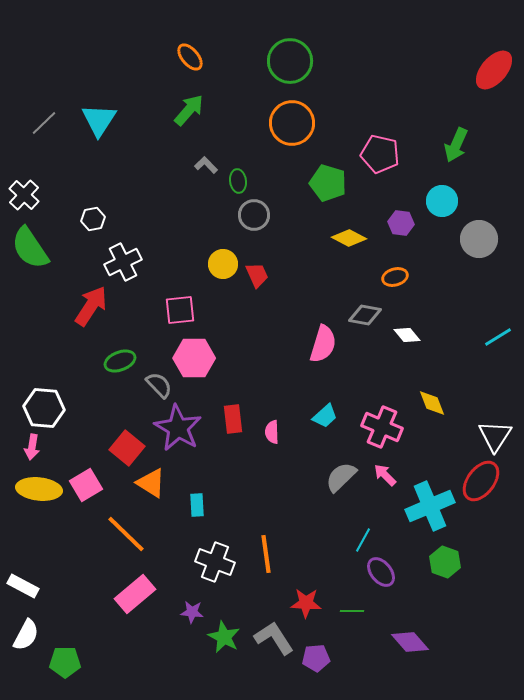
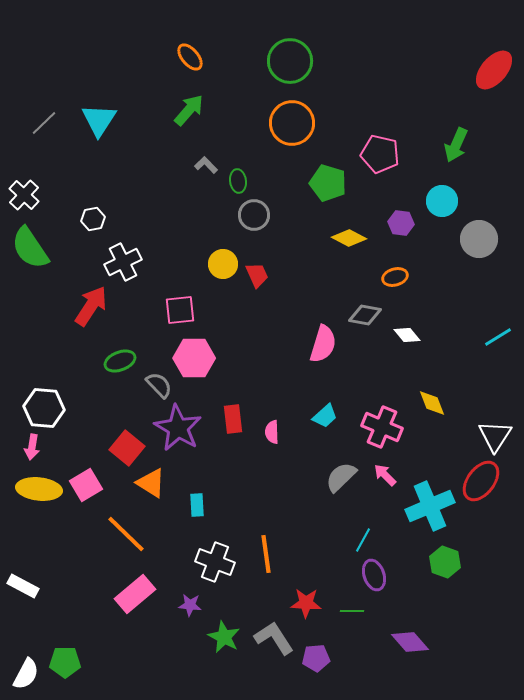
purple ellipse at (381, 572): moved 7 px left, 3 px down; rotated 20 degrees clockwise
purple star at (192, 612): moved 2 px left, 7 px up
white semicircle at (26, 635): moved 39 px down
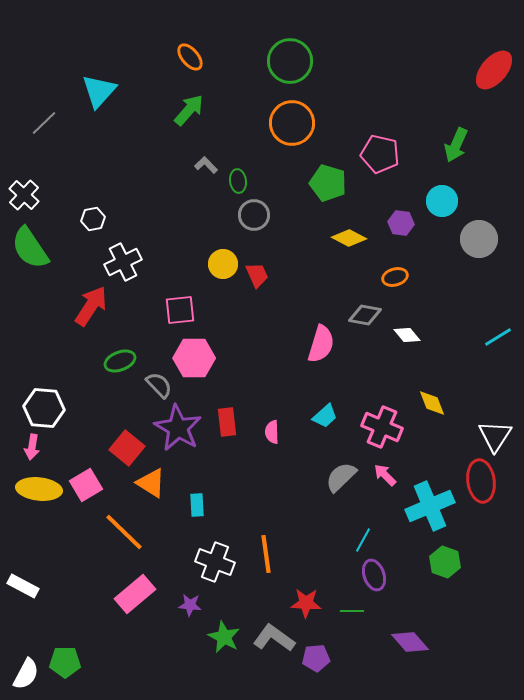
cyan triangle at (99, 120): moved 29 px up; rotated 9 degrees clockwise
pink semicircle at (323, 344): moved 2 px left
red rectangle at (233, 419): moved 6 px left, 3 px down
red ellipse at (481, 481): rotated 45 degrees counterclockwise
orange line at (126, 534): moved 2 px left, 2 px up
gray L-shape at (274, 638): rotated 21 degrees counterclockwise
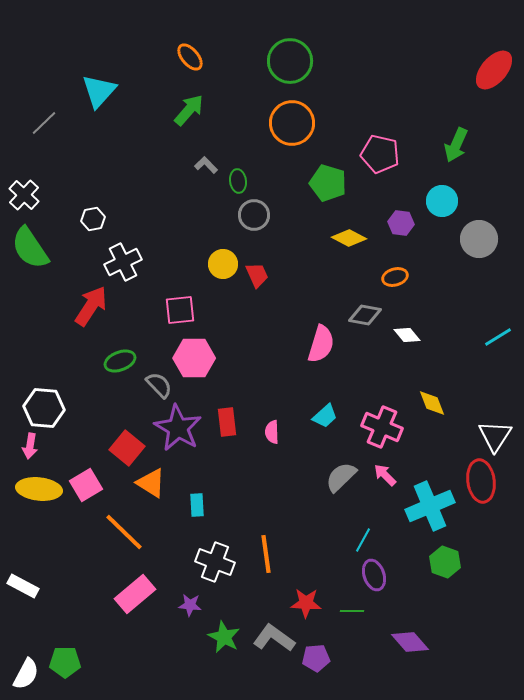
pink arrow at (32, 447): moved 2 px left, 1 px up
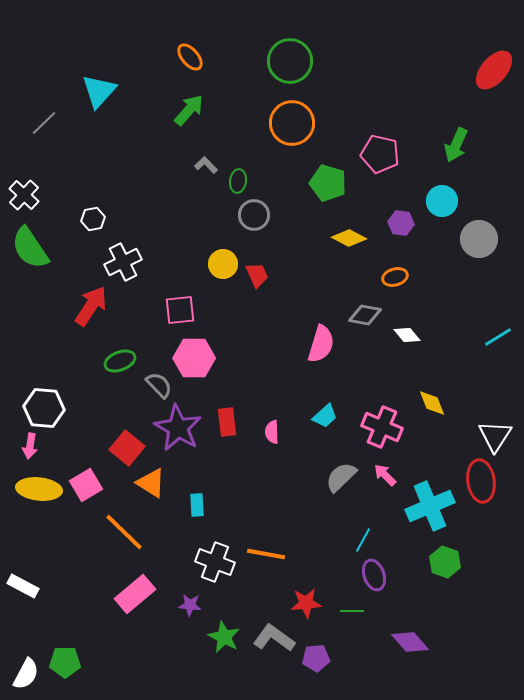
green ellipse at (238, 181): rotated 15 degrees clockwise
orange line at (266, 554): rotated 72 degrees counterclockwise
red star at (306, 603): rotated 8 degrees counterclockwise
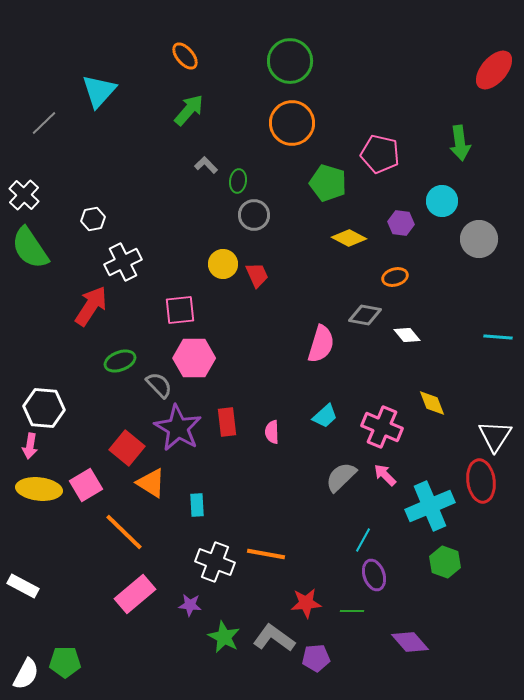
orange ellipse at (190, 57): moved 5 px left, 1 px up
green arrow at (456, 145): moved 4 px right, 2 px up; rotated 32 degrees counterclockwise
cyan line at (498, 337): rotated 36 degrees clockwise
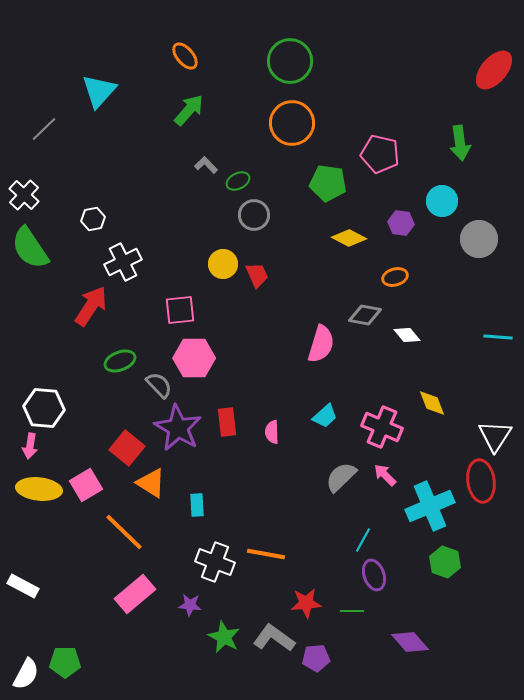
gray line at (44, 123): moved 6 px down
green ellipse at (238, 181): rotated 55 degrees clockwise
green pentagon at (328, 183): rotated 9 degrees counterclockwise
